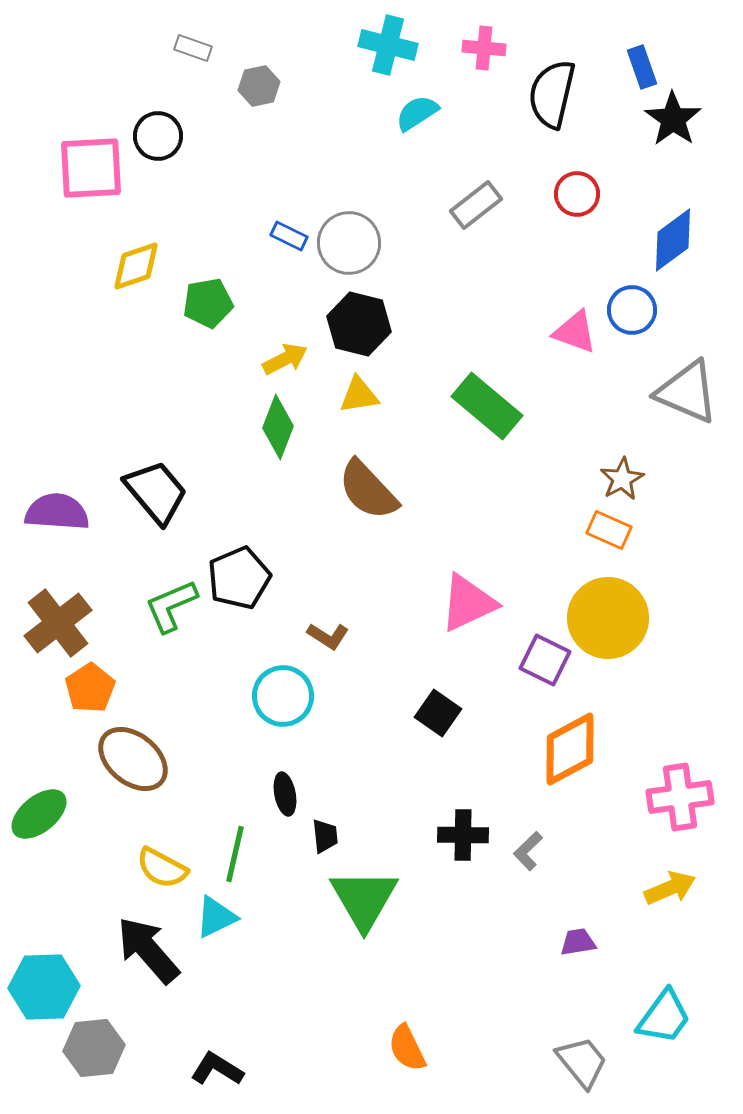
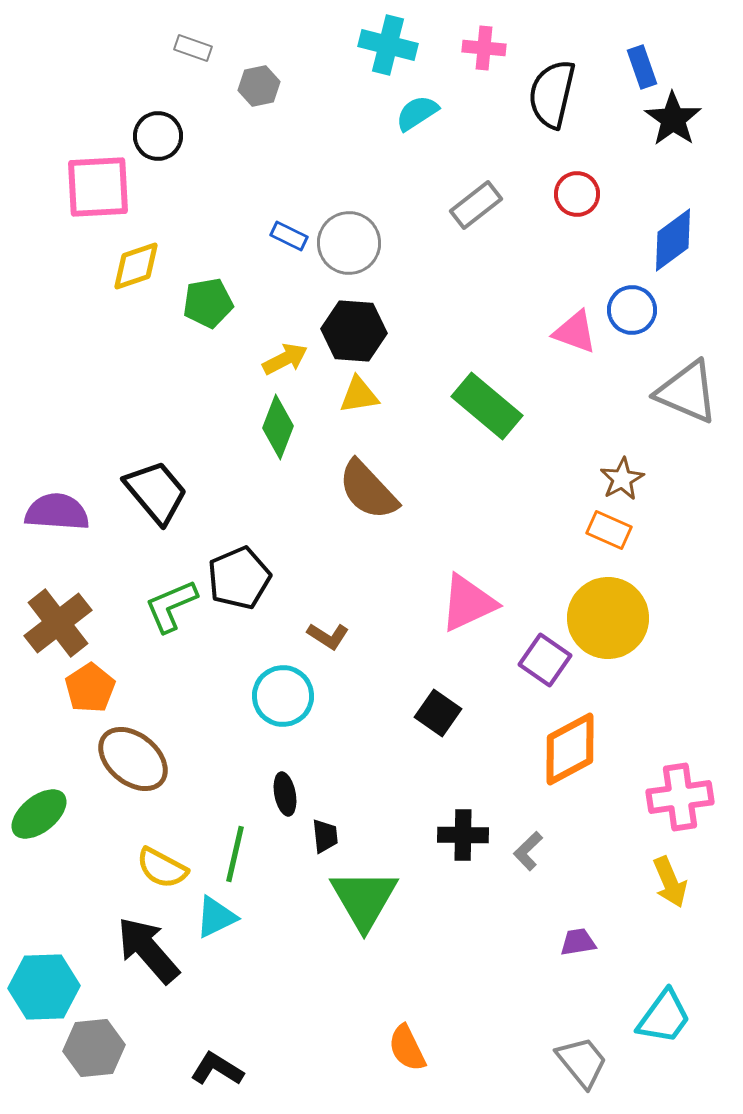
pink square at (91, 168): moved 7 px right, 19 px down
black hexagon at (359, 324): moved 5 px left, 7 px down; rotated 10 degrees counterclockwise
purple square at (545, 660): rotated 9 degrees clockwise
yellow arrow at (670, 888): moved 6 px up; rotated 90 degrees clockwise
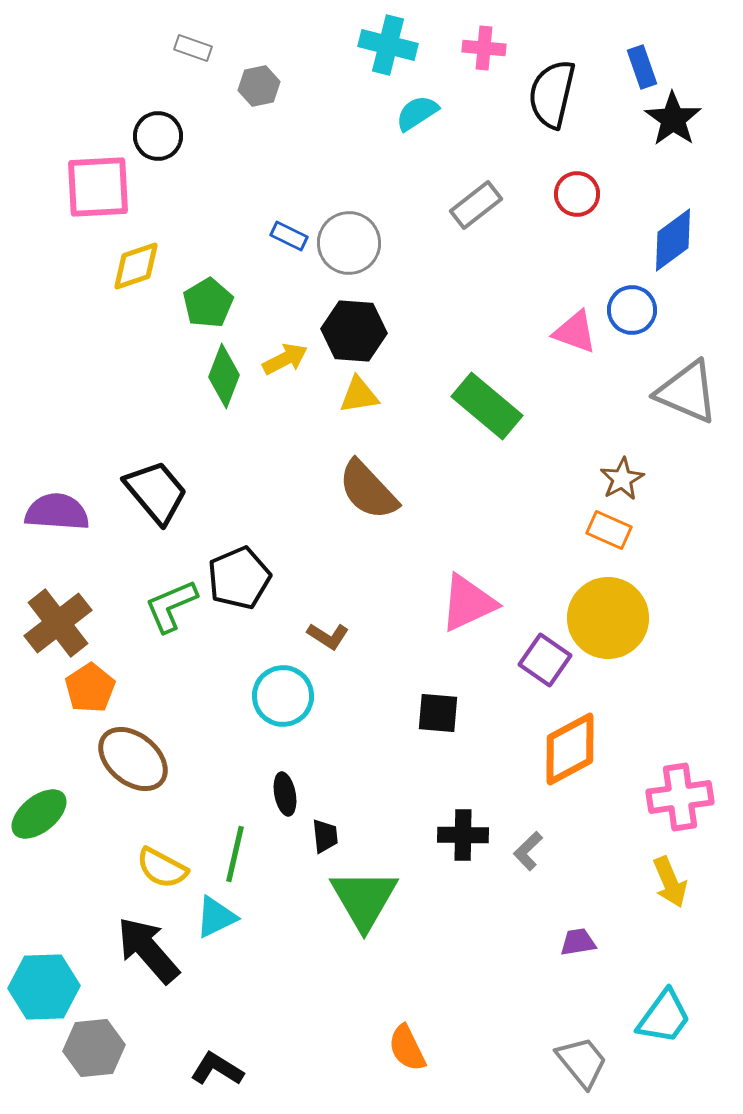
green pentagon at (208, 303): rotated 21 degrees counterclockwise
green diamond at (278, 427): moved 54 px left, 51 px up
black square at (438, 713): rotated 30 degrees counterclockwise
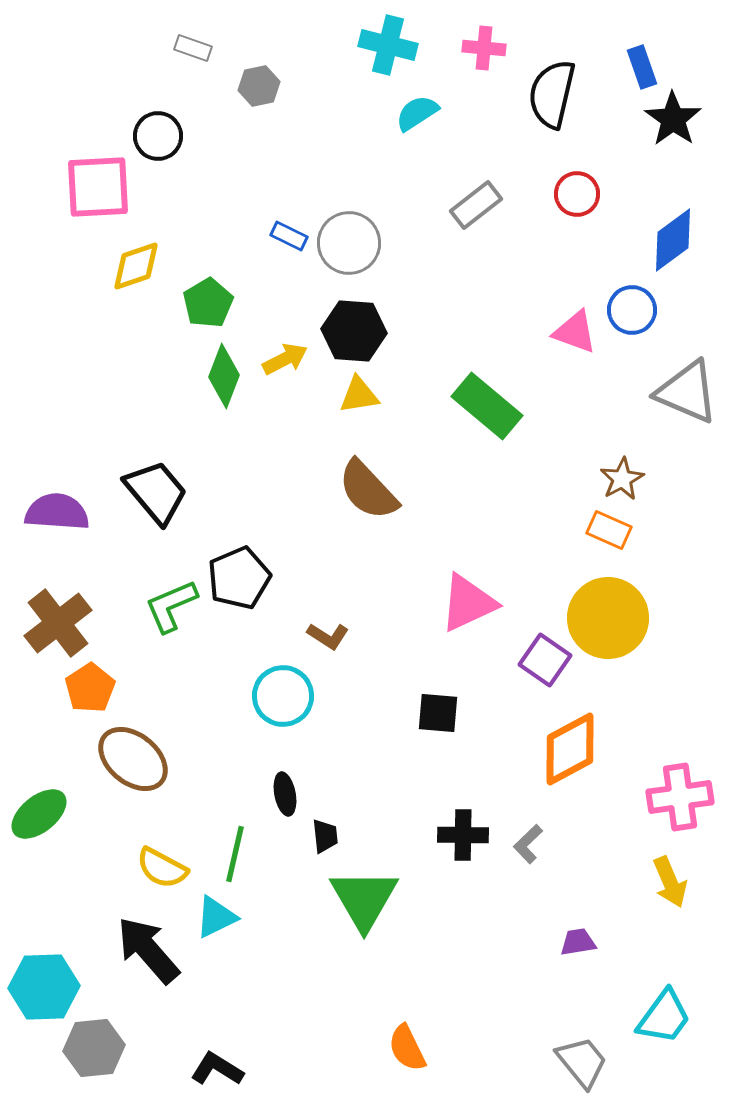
gray L-shape at (528, 851): moved 7 px up
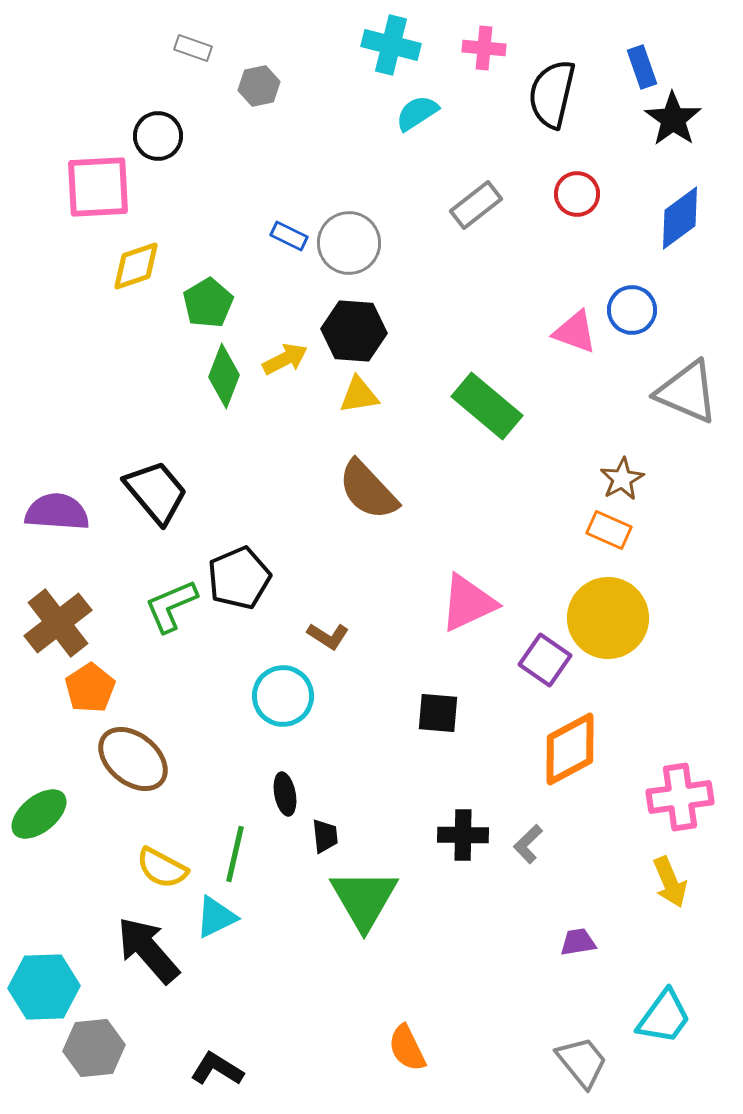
cyan cross at (388, 45): moved 3 px right
blue diamond at (673, 240): moved 7 px right, 22 px up
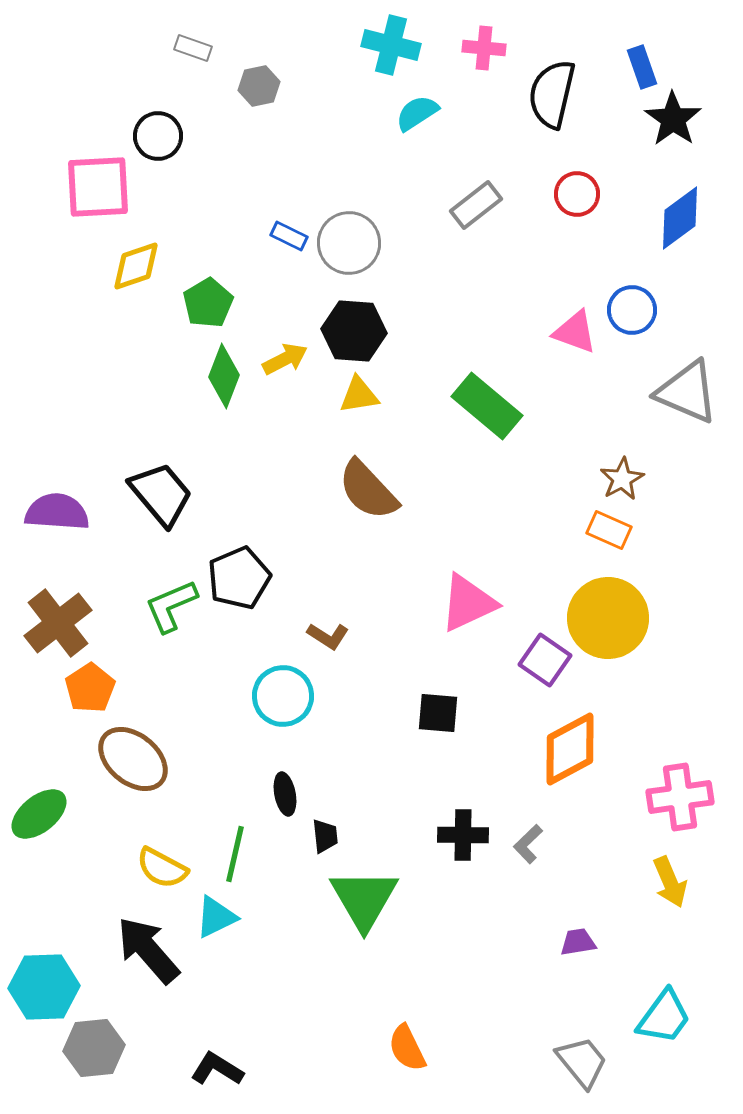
black trapezoid at (156, 492): moved 5 px right, 2 px down
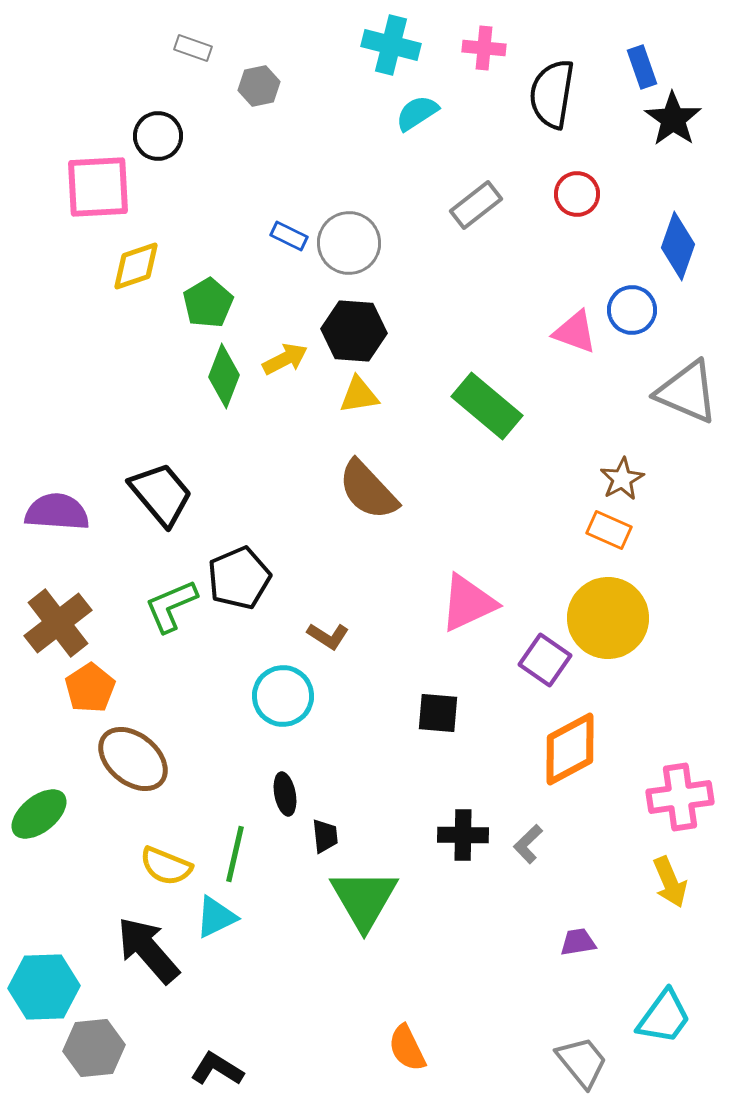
black semicircle at (552, 94): rotated 4 degrees counterclockwise
blue diamond at (680, 218): moved 2 px left, 28 px down; rotated 34 degrees counterclockwise
yellow semicircle at (162, 868): moved 4 px right, 2 px up; rotated 6 degrees counterclockwise
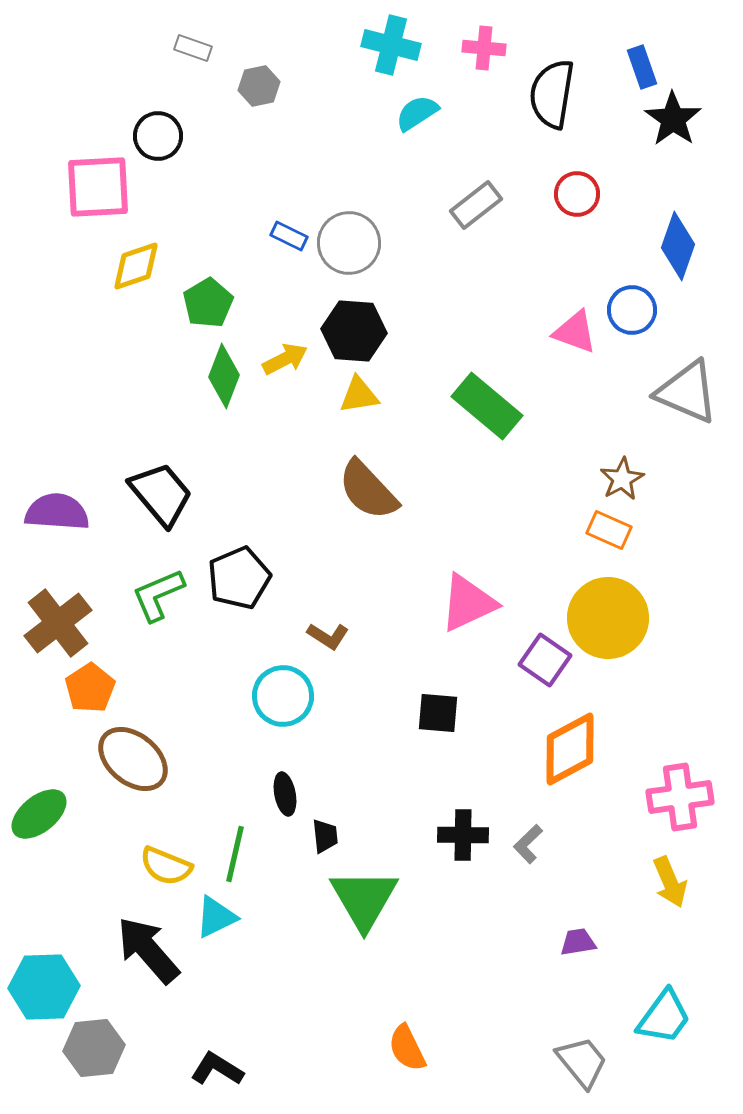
green L-shape at (171, 606): moved 13 px left, 11 px up
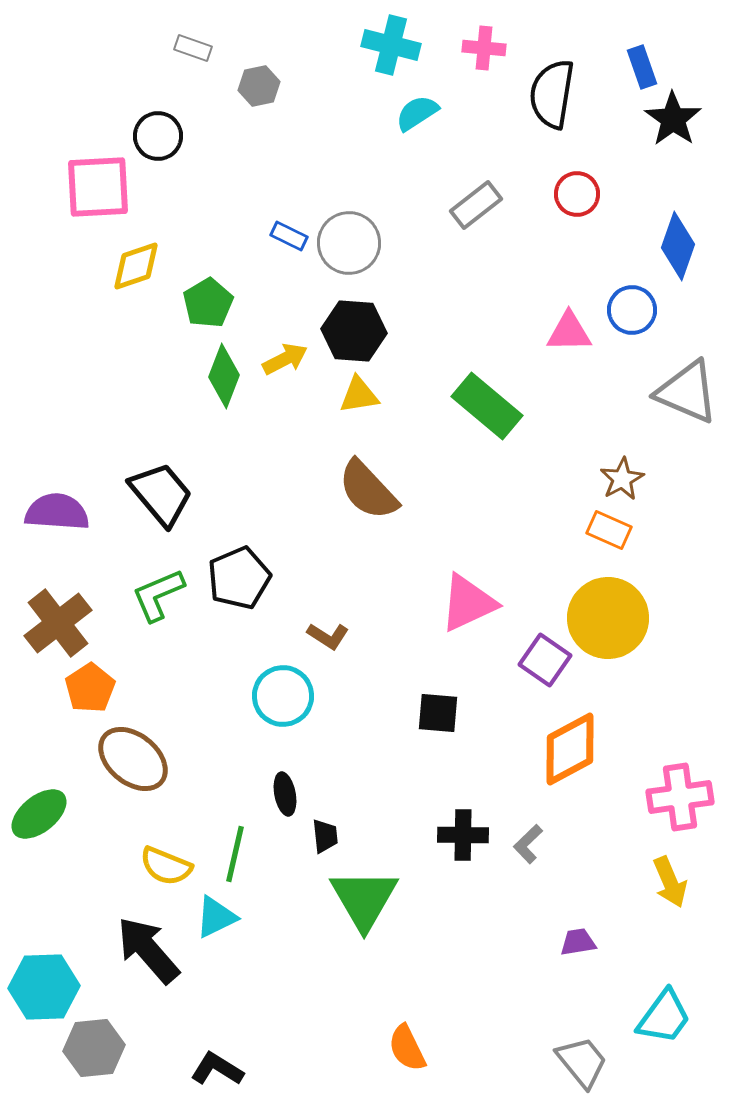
pink triangle at (575, 332): moved 6 px left; rotated 21 degrees counterclockwise
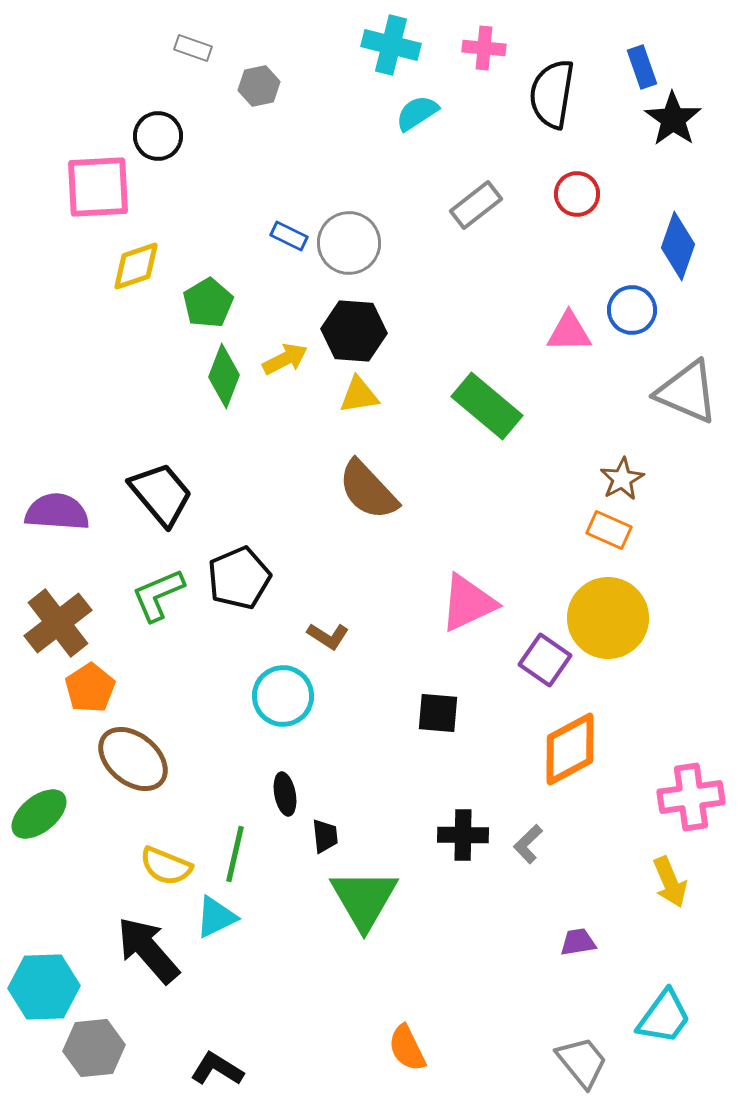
pink cross at (680, 797): moved 11 px right
